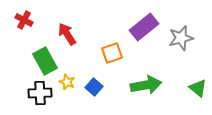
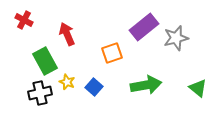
red arrow: rotated 10 degrees clockwise
gray star: moved 5 px left
black cross: rotated 10 degrees counterclockwise
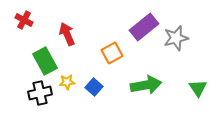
orange square: rotated 10 degrees counterclockwise
yellow star: rotated 28 degrees counterclockwise
green triangle: rotated 18 degrees clockwise
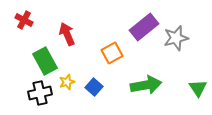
yellow star: rotated 14 degrees counterclockwise
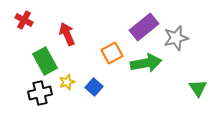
green arrow: moved 22 px up
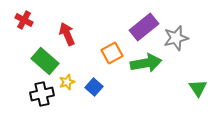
green rectangle: rotated 20 degrees counterclockwise
black cross: moved 2 px right, 1 px down
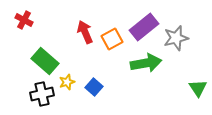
red arrow: moved 18 px right, 2 px up
orange square: moved 14 px up
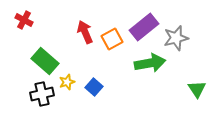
green arrow: moved 4 px right
green triangle: moved 1 px left, 1 px down
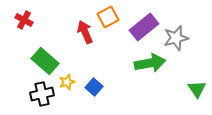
orange square: moved 4 px left, 22 px up
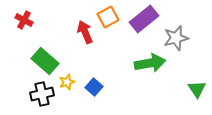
purple rectangle: moved 8 px up
